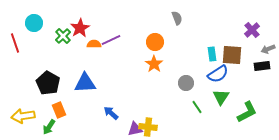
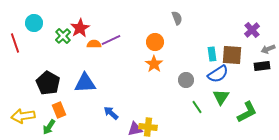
gray circle: moved 3 px up
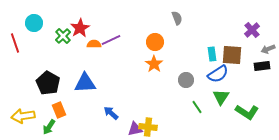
green L-shape: rotated 60 degrees clockwise
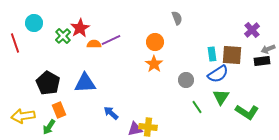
black rectangle: moved 5 px up
